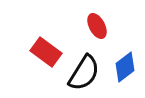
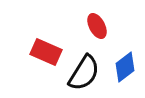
red rectangle: rotated 12 degrees counterclockwise
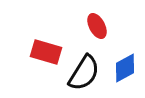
red rectangle: rotated 8 degrees counterclockwise
blue diamond: moved 1 px down; rotated 8 degrees clockwise
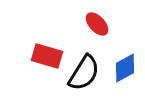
red ellipse: moved 2 px up; rotated 15 degrees counterclockwise
red rectangle: moved 1 px right, 4 px down
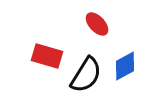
blue diamond: moved 2 px up
black semicircle: moved 2 px right, 2 px down
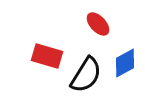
red ellipse: moved 1 px right
blue diamond: moved 3 px up
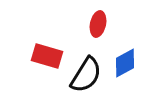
red ellipse: rotated 55 degrees clockwise
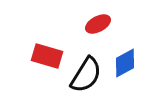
red ellipse: rotated 50 degrees clockwise
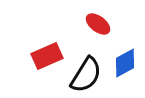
red ellipse: rotated 65 degrees clockwise
red rectangle: rotated 40 degrees counterclockwise
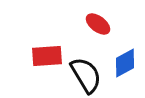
red rectangle: rotated 20 degrees clockwise
black semicircle: rotated 63 degrees counterclockwise
